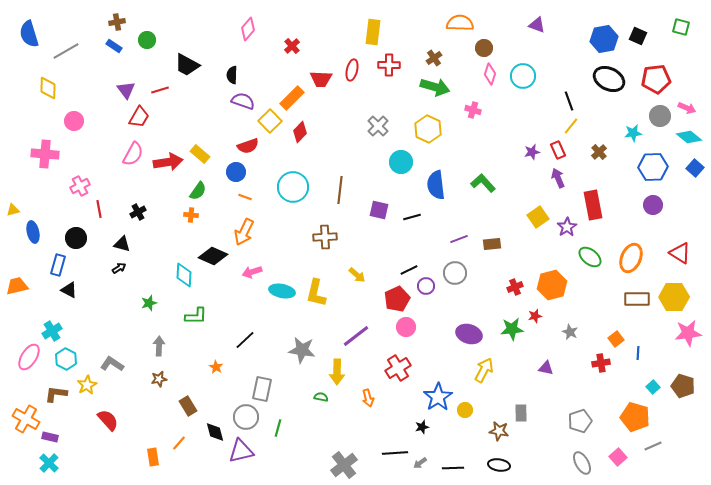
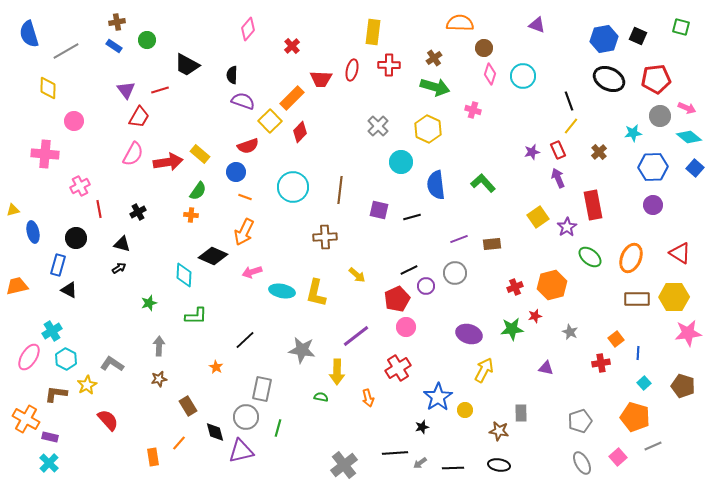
cyan square at (653, 387): moved 9 px left, 4 px up
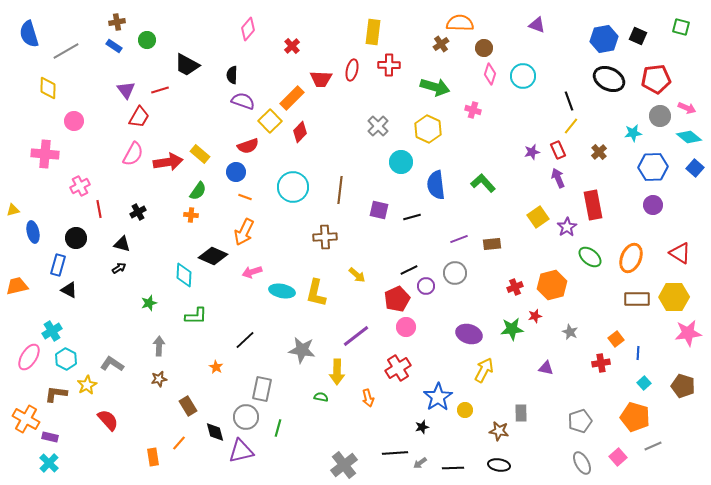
brown cross at (434, 58): moved 7 px right, 14 px up
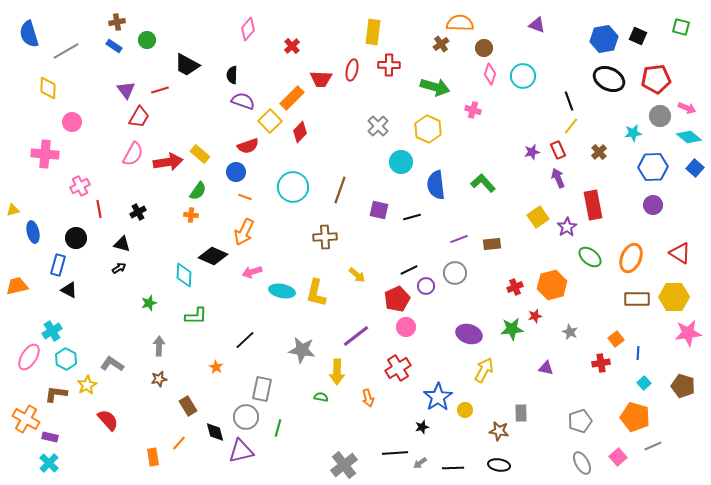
pink circle at (74, 121): moved 2 px left, 1 px down
brown line at (340, 190): rotated 12 degrees clockwise
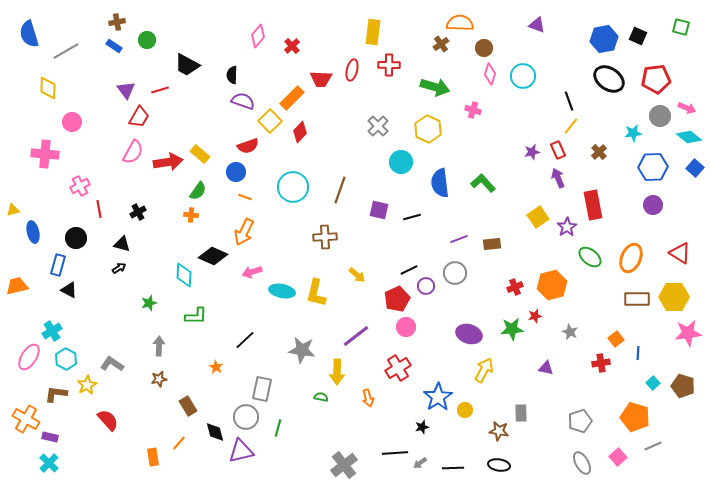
pink diamond at (248, 29): moved 10 px right, 7 px down
black ellipse at (609, 79): rotated 8 degrees clockwise
pink semicircle at (133, 154): moved 2 px up
blue semicircle at (436, 185): moved 4 px right, 2 px up
cyan square at (644, 383): moved 9 px right
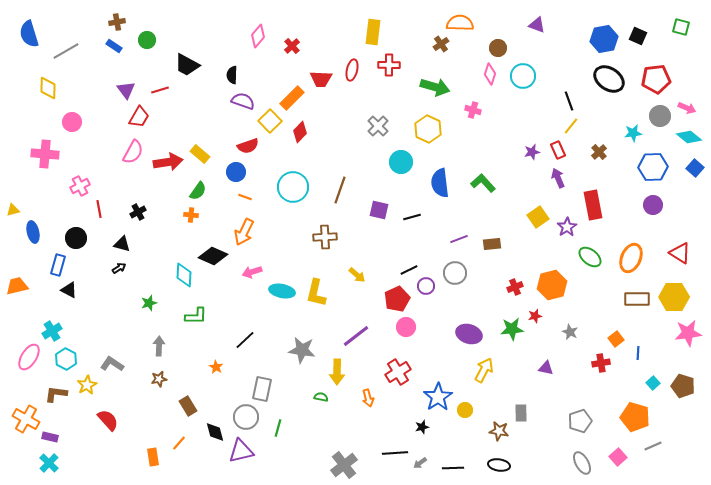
brown circle at (484, 48): moved 14 px right
red cross at (398, 368): moved 4 px down
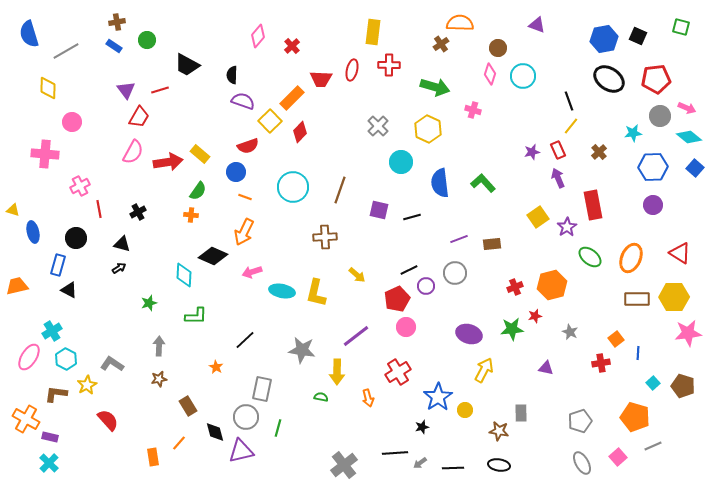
yellow triangle at (13, 210): rotated 32 degrees clockwise
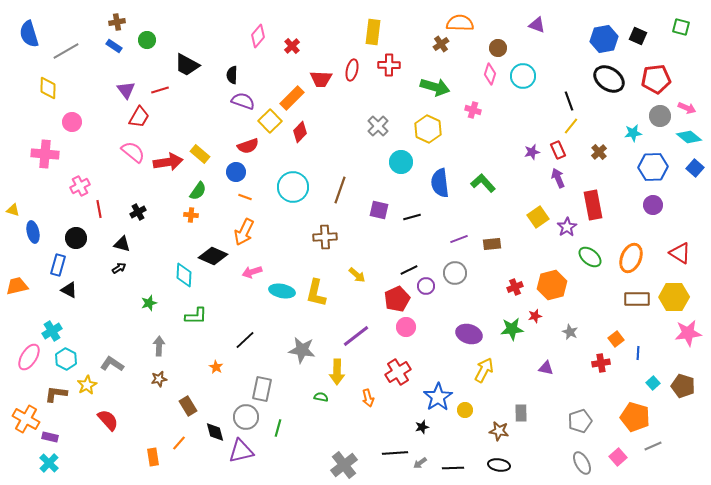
pink semicircle at (133, 152): rotated 80 degrees counterclockwise
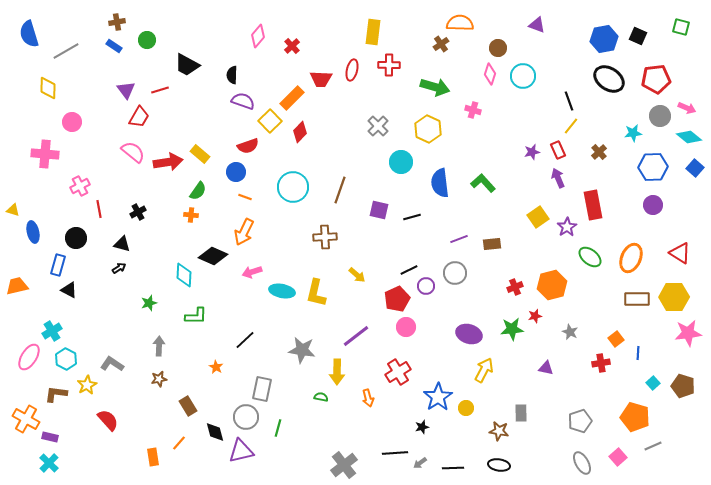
yellow circle at (465, 410): moved 1 px right, 2 px up
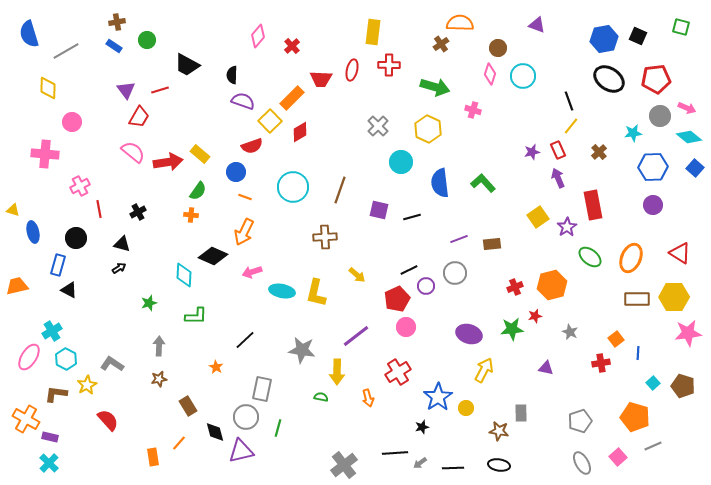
red diamond at (300, 132): rotated 15 degrees clockwise
red semicircle at (248, 146): moved 4 px right
